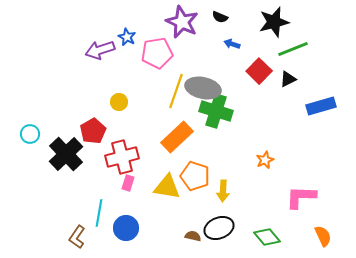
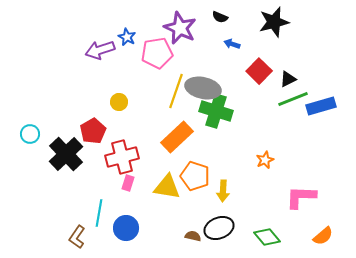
purple star: moved 2 px left, 6 px down
green line: moved 50 px down
orange semicircle: rotated 75 degrees clockwise
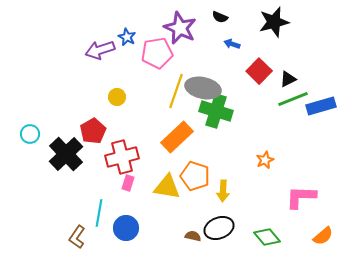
yellow circle: moved 2 px left, 5 px up
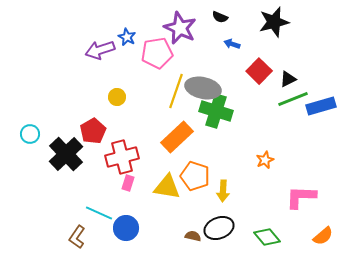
cyan line: rotated 76 degrees counterclockwise
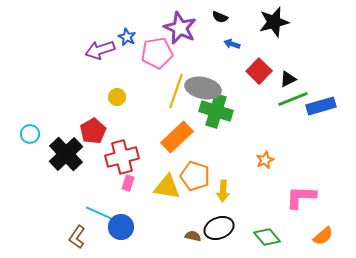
blue circle: moved 5 px left, 1 px up
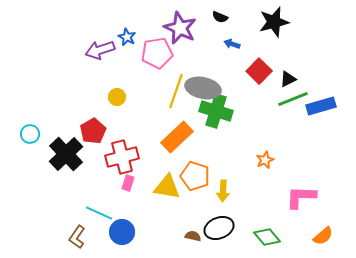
blue circle: moved 1 px right, 5 px down
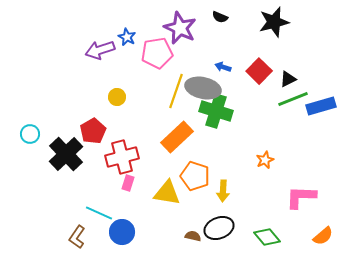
blue arrow: moved 9 px left, 23 px down
yellow triangle: moved 6 px down
